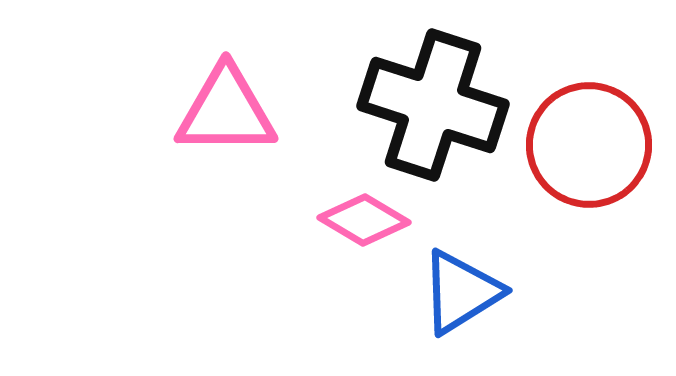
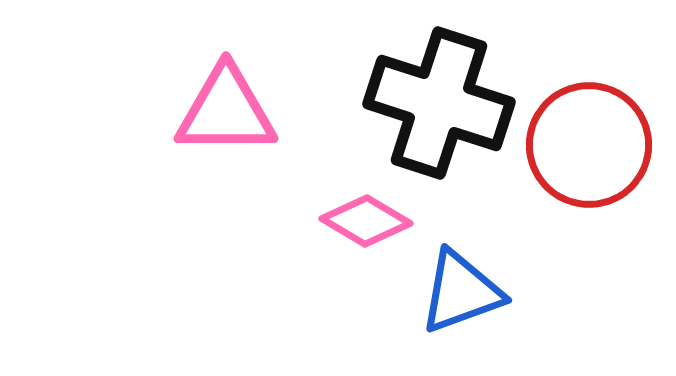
black cross: moved 6 px right, 2 px up
pink diamond: moved 2 px right, 1 px down
blue triangle: rotated 12 degrees clockwise
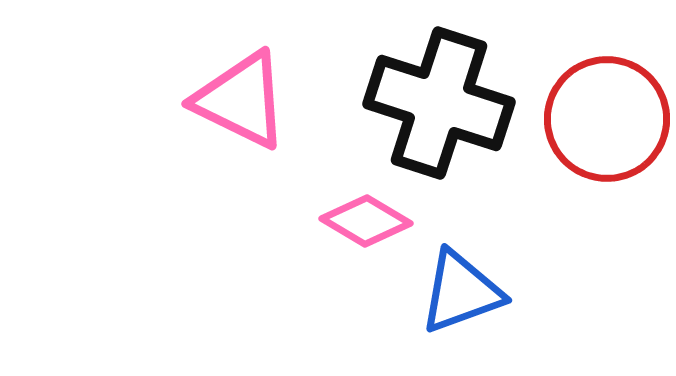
pink triangle: moved 15 px right, 11 px up; rotated 26 degrees clockwise
red circle: moved 18 px right, 26 px up
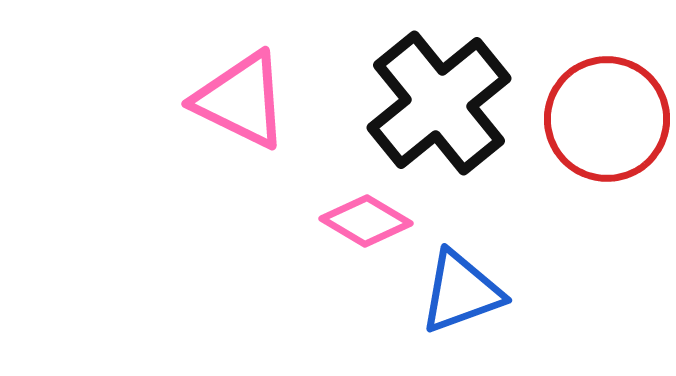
black cross: rotated 33 degrees clockwise
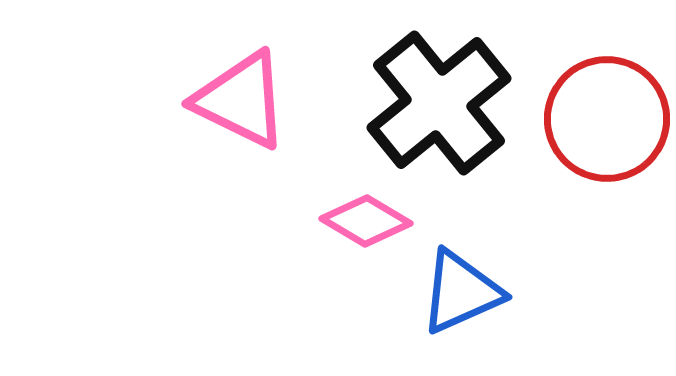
blue triangle: rotated 4 degrees counterclockwise
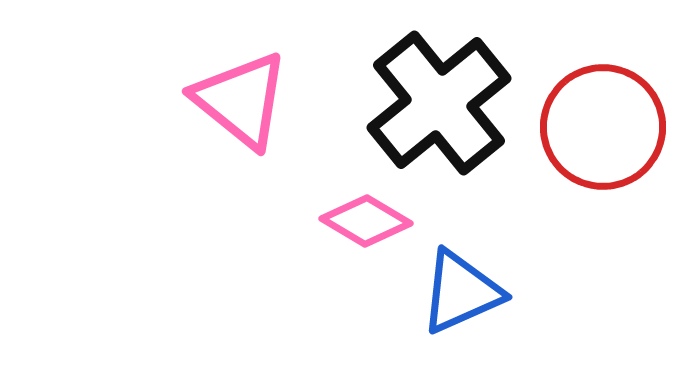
pink triangle: rotated 13 degrees clockwise
red circle: moved 4 px left, 8 px down
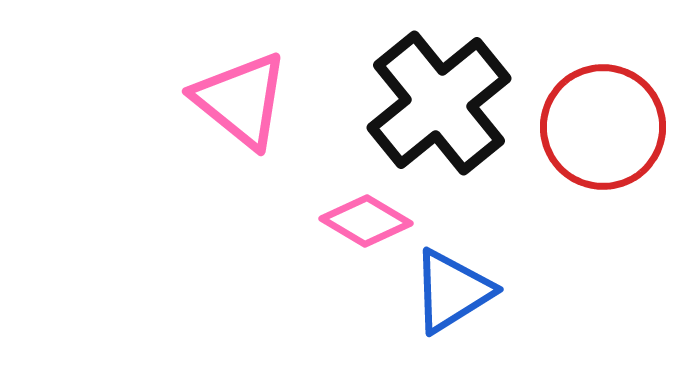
blue triangle: moved 9 px left, 1 px up; rotated 8 degrees counterclockwise
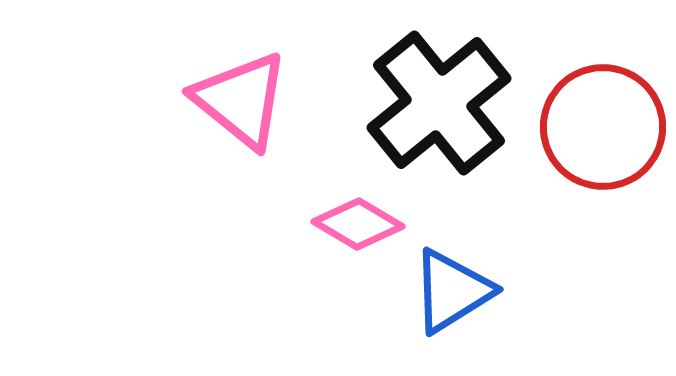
pink diamond: moved 8 px left, 3 px down
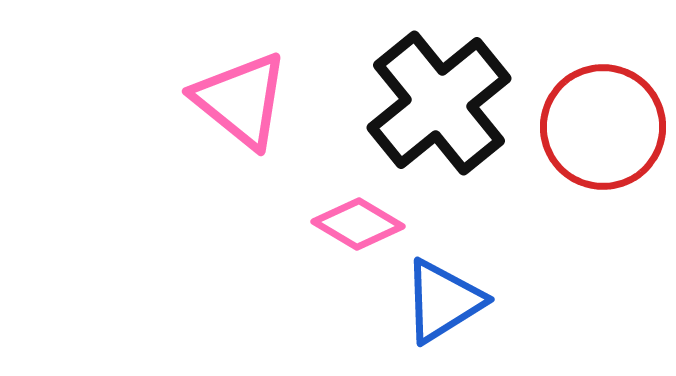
blue triangle: moved 9 px left, 10 px down
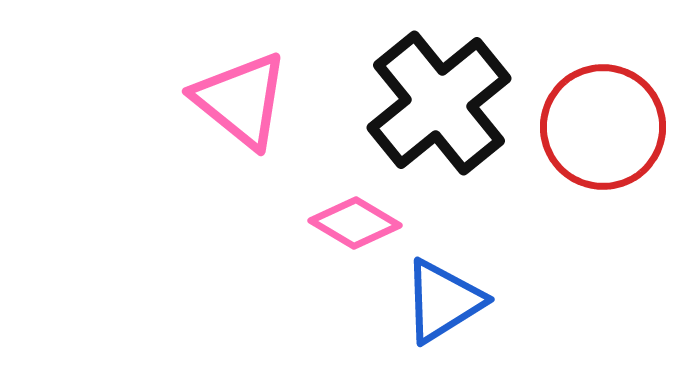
pink diamond: moved 3 px left, 1 px up
